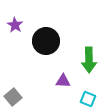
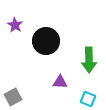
purple triangle: moved 3 px left, 1 px down
gray square: rotated 12 degrees clockwise
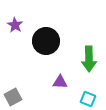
green arrow: moved 1 px up
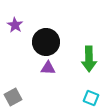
black circle: moved 1 px down
purple triangle: moved 12 px left, 14 px up
cyan square: moved 3 px right, 1 px up
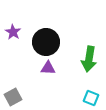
purple star: moved 2 px left, 7 px down
green arrow: rotated 10 degrees clockwise
